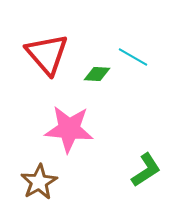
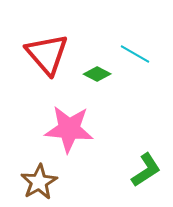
cyan line: moved 2 px right, 3 px up
green diamond: rotated 24 degrees clockwise
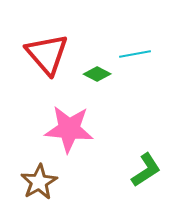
cyan line: rotated 40 degrees counterclockwise
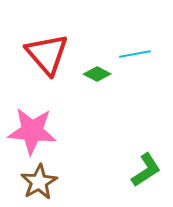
pink star: moved 37 px left, 2 px down
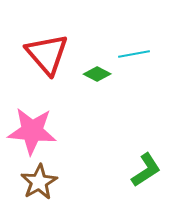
cyan line: moved 1 px left
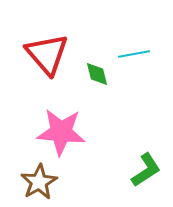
green diamond: rotated 48 degrees clockwise
pink star: moved 29 px right, 1 px down
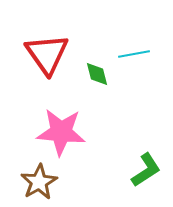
red triangle: rotated 6 degrees clockwise
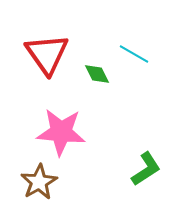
cyan line: rotated 40 degrees clockwise
green diamond: rotated 12 degrees counterclockwise
green L-shape: moved 1 px up
